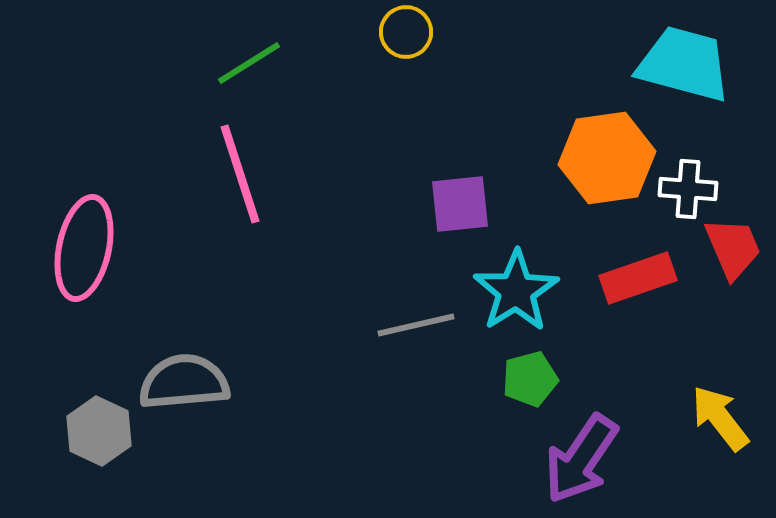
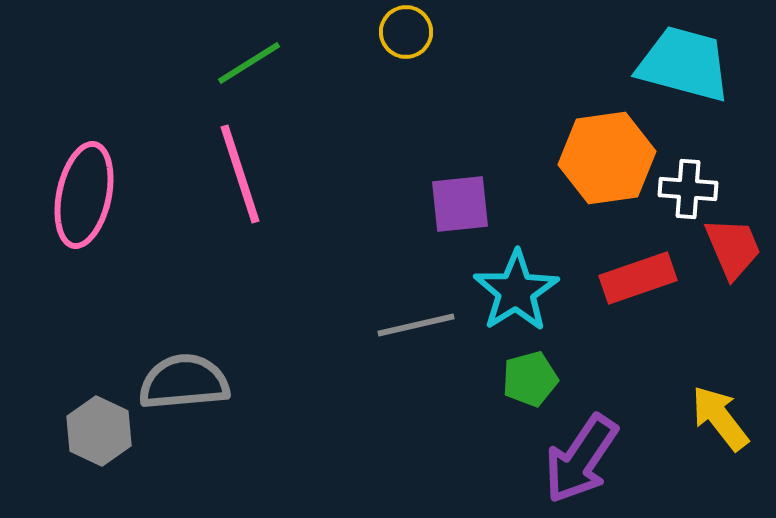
pink ellipse: moved 53 px up
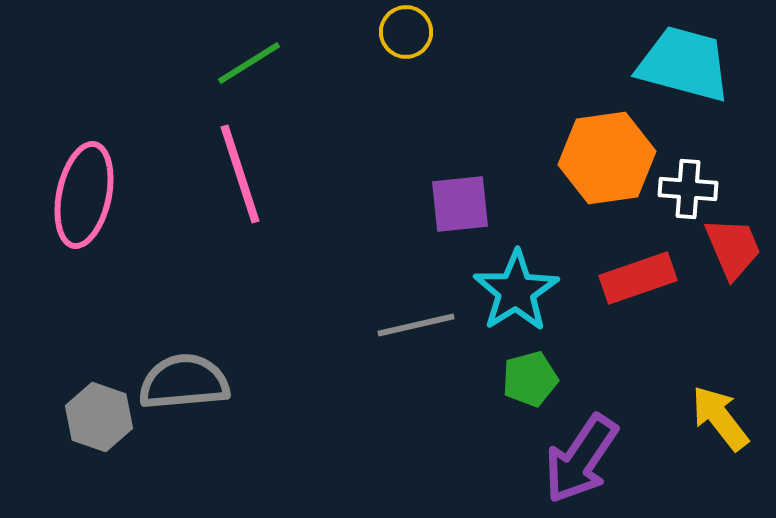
gray hexagon: moved 14 px up; rotated 6 degrees counterclockwise
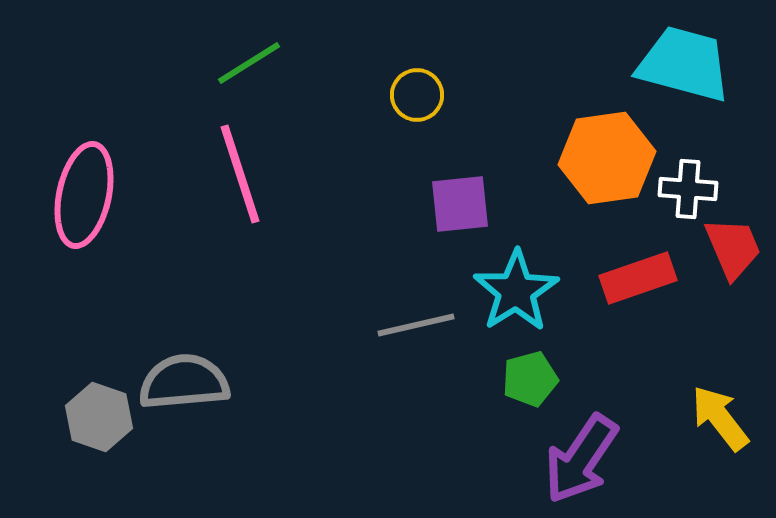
yellow circle: moved 11 px right, 63 px down
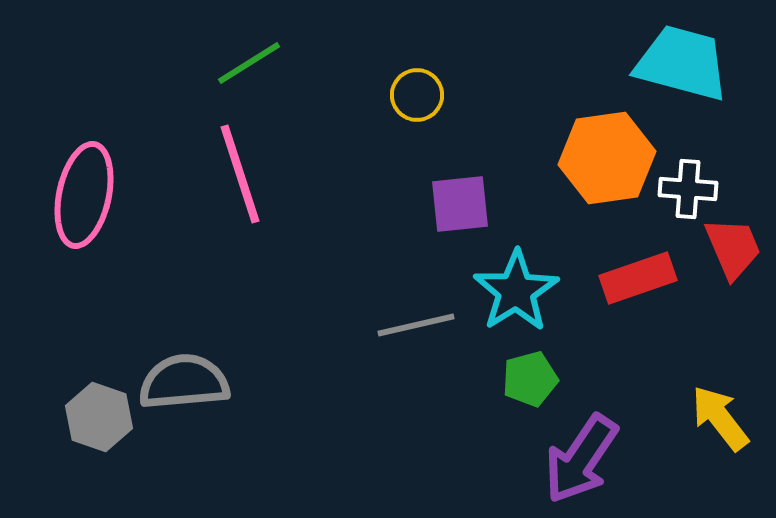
cyan trapezoid: moved 2 px left, 1 px up
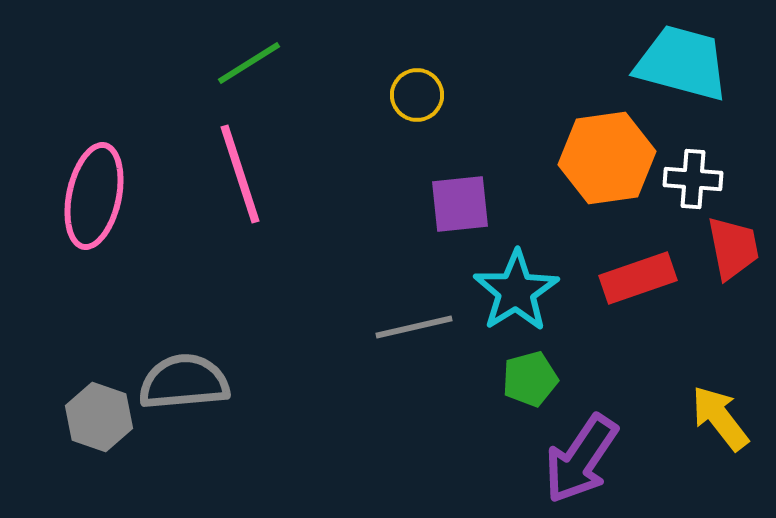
white cross: moved 5 px right, 10 px up
pink ellipse: moved 10 px right, 1 px down
red trapezoid: rotated 12 degrees clockwise
gray line: moved 2 px left, 2 px down
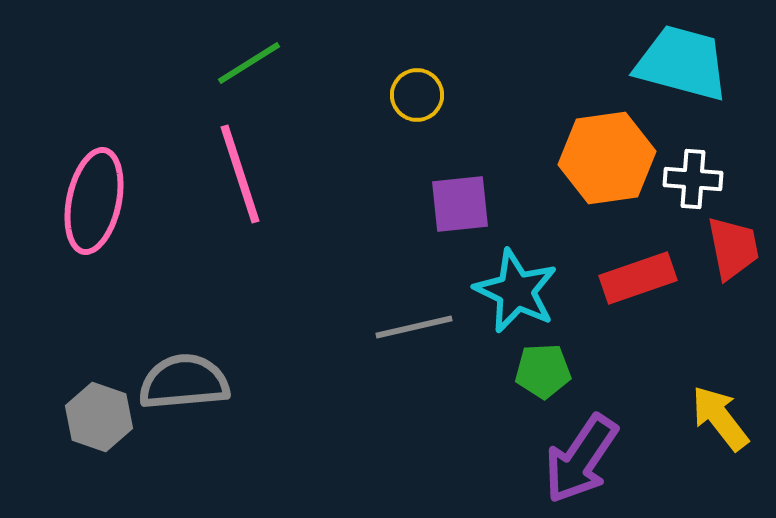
pink ellipse: moved 5 px down
cyan star: rotated 14 degrees counterclockwise
green pentagon: moved 13 px right, 8 px up; rotated 12 degrees clockwise
